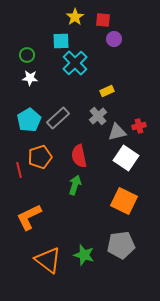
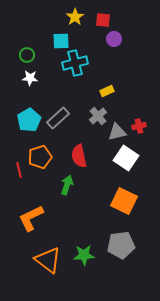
cyan cross: rotated 30 degrees clockwise
green arrow: moved 8 px left
orange L-shape: moved 2 px right, 1 px down
green star: rotated 20 degrees counterclockwise
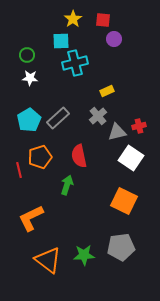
yellow star: moved 2 px left, 2 px down
white square: moved 5 px right
gray pentagon: moved 2 px down
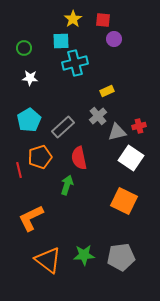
green circle: moved 3 px left, 7 px up
gray rectangle: moved 5 px right, 9 px down
red semicircle: moved 2 px down
gray pentagon: moved 10 px down
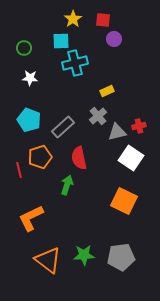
cyan pentagon: rotated 20 degrees counterclockwise
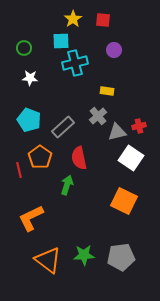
purple circle: moved 11 px down
yellow rectangle: rotated 32 degrees clockwise
orange pentagon: rotated 20 degrees counterclockwise
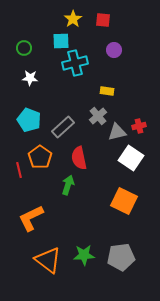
green arrow: moved 1 px right
